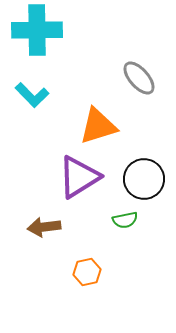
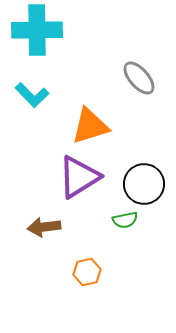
orange triangle: moved 8 px left
black circle: moved 5 px down
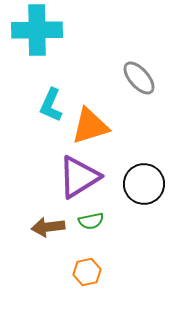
cyan L-shape: moved 19 px right, 10 px down; rotated 68 degrees clockwise
green semicircle: moved 34 px left, 1 px down
brown arrow: moved 4 px right
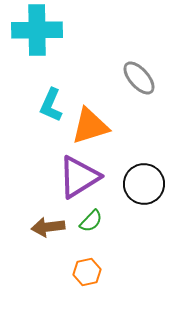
green semicircle: rotated 35 degrees counterclockwise
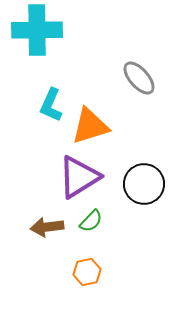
brown arrow: moved 1 px left
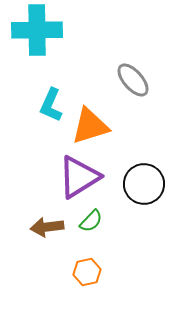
gray ellipse: moved 6 px left, 2 px down
